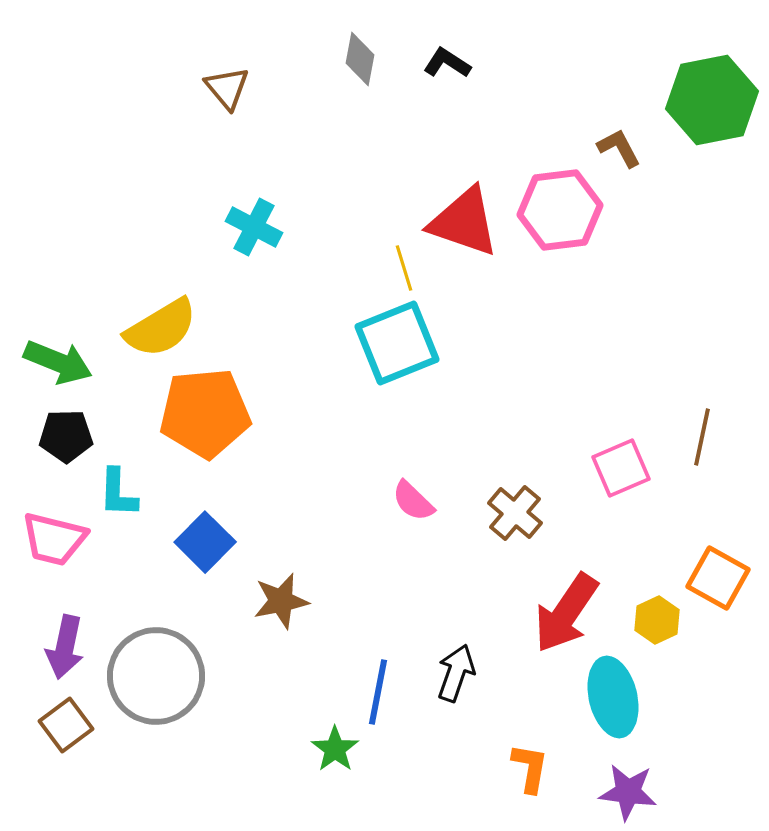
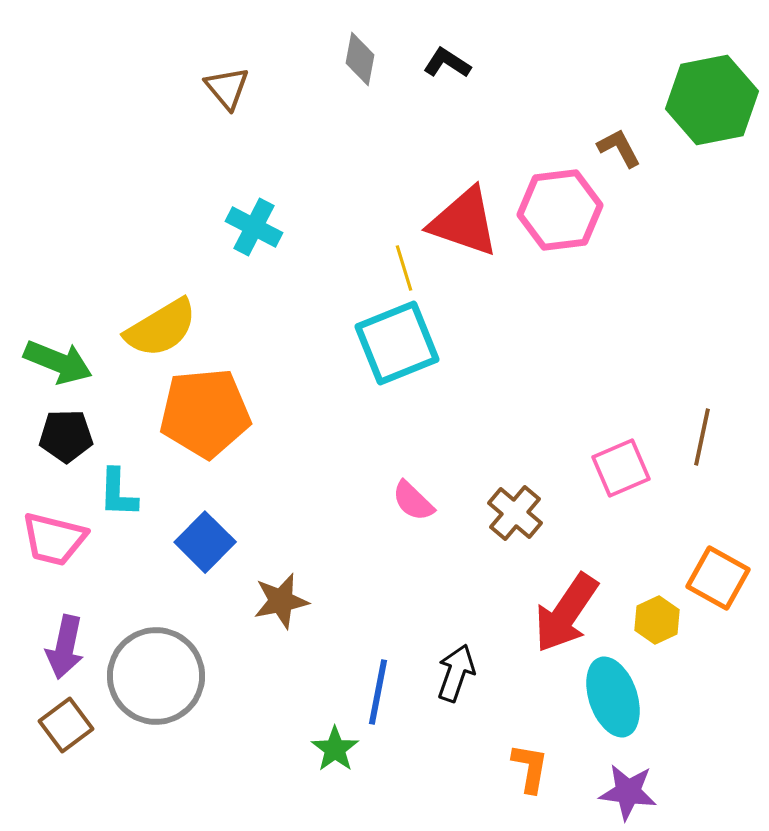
cyan ellipse: rotated 6 degrees counterclockwise
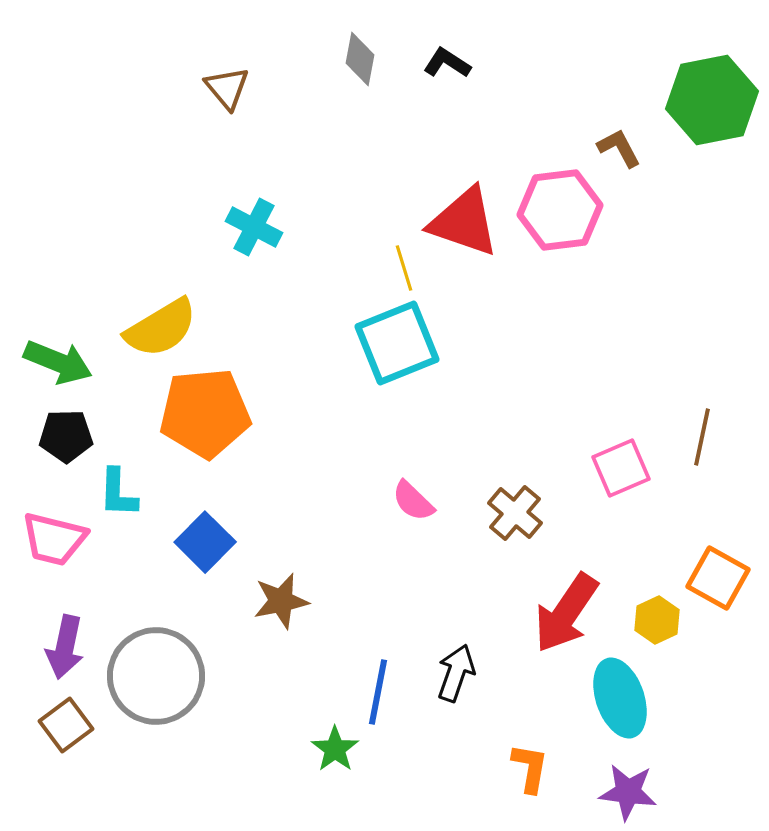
cyan ellipse: moved 7 px right, 1 px down
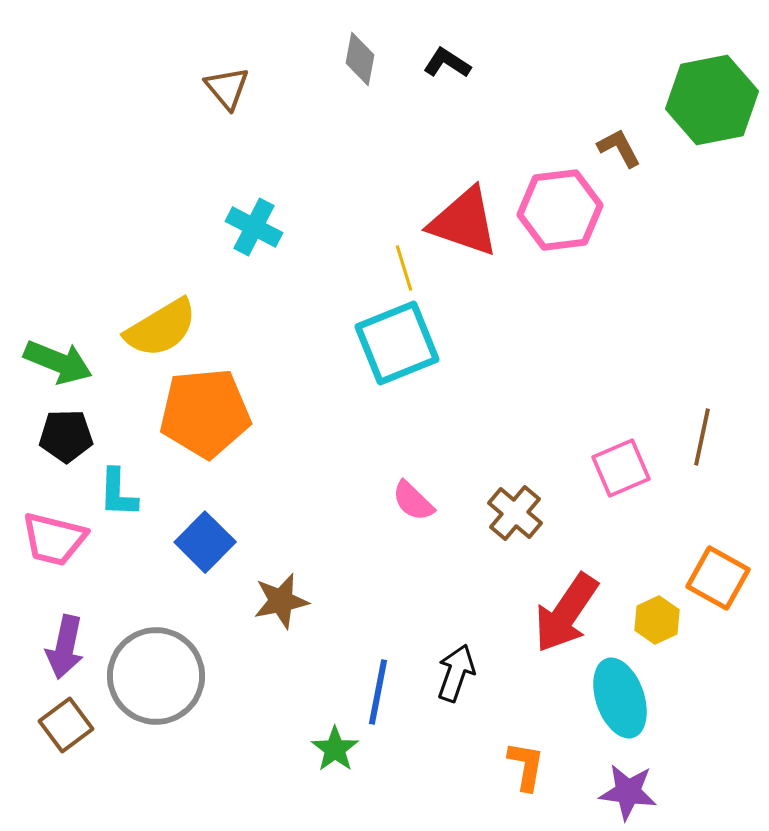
orange L-shape: moved 4 px left, 2 px up
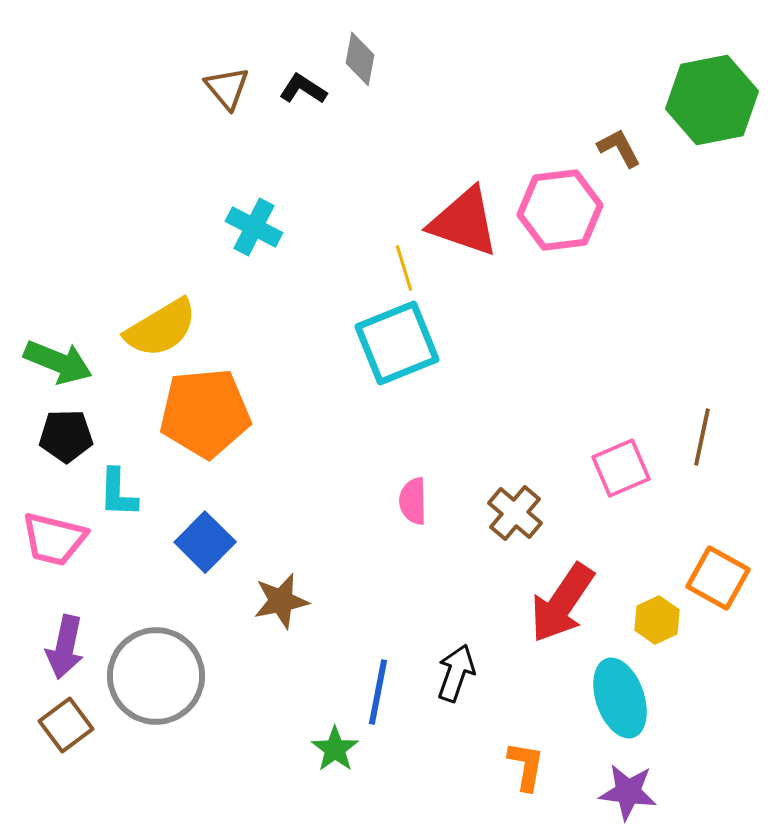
black L-shape: moved 144 px left, 26 px down
pink semicircle: rotated 45 degrees clockwise
red arrow: moved 4 px left, 10 px up
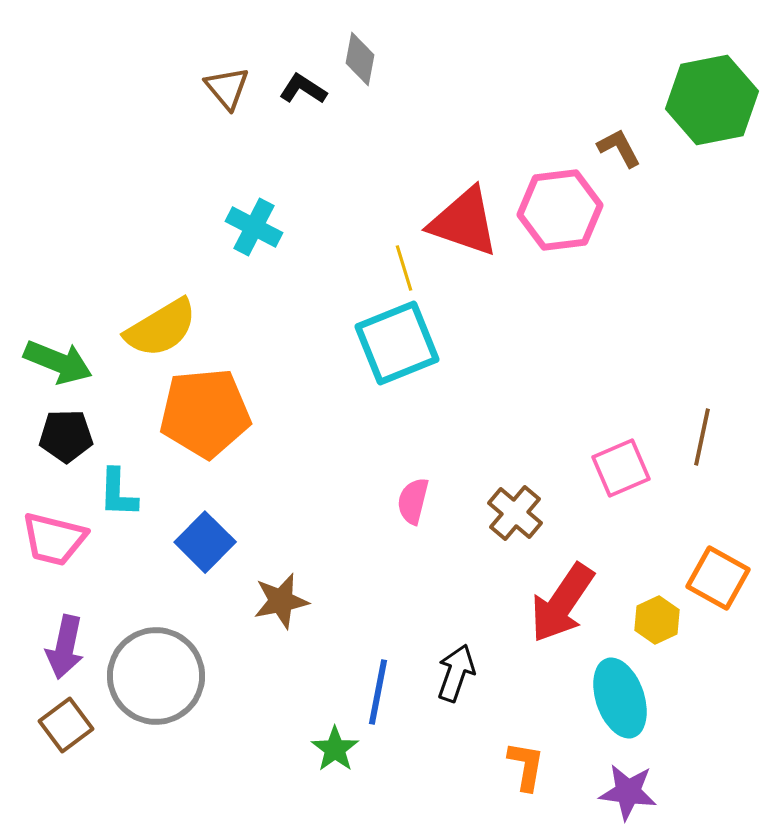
pink semicircle: rotated 15 degrees clockwise
